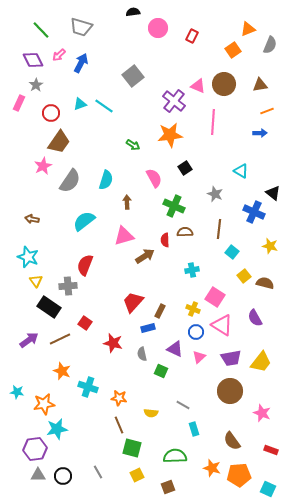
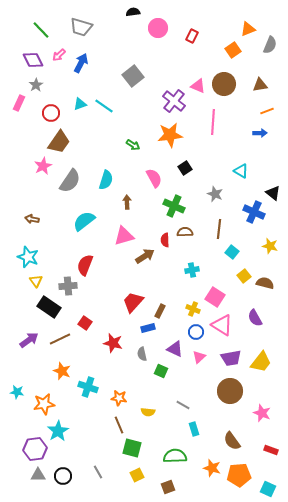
yellow semicircle at (151, 413): moved 3 px left, 1 px up
cyan star at (57, 429): moved 1 px right, 2 px down; rotated 20 degrees counterclockwise
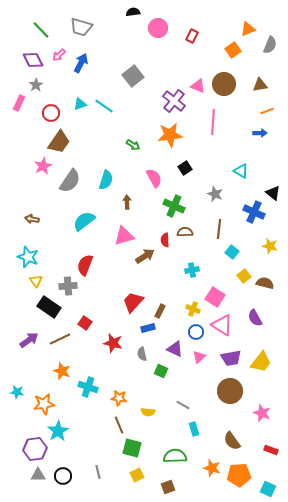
gray line at (98, 472): rotated 16 degrees clockwise
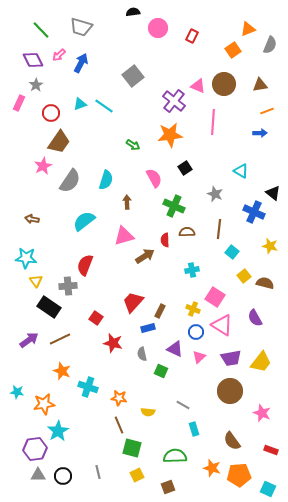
brown semicircle at (185, 232): moved 2 px right
cyan star at (28, 257): moved 2 px left, 1 px down; rotated 15 degrees counterclockwise
red square at (85, 323): moved 11 px right, 5 px up
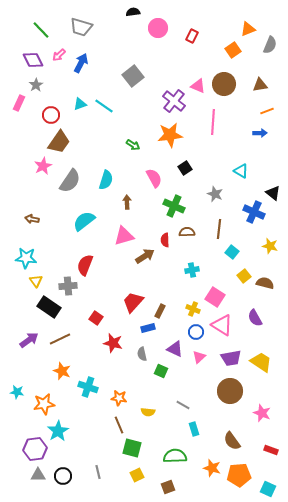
red circle at (51, 113): moved 2 px down
yellow trapezoid at (261, 362): rotated 95 degrees counterclockwise
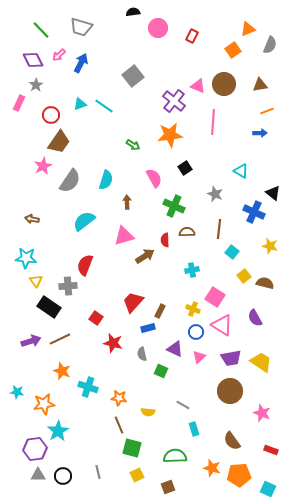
purple arrow at (29, 340): moved 2 px right, 1 px down; rotated 18 degrees clockwise
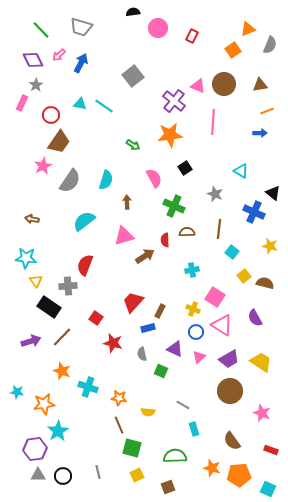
pink rectangle at (19, 103): moved 3 px right
cyan triangle at (80, 104): rotated 32 degrees clockwise
brown line at (60, 339): moved 2 px right, 2 px up; rotated 20 degrees counterclockwise
purple trapezoid at (231, 358): moved 2 px left, 1 px down; rotated 20 degrees counterclockwise
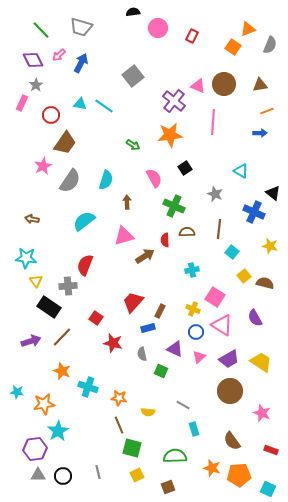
orange square at (233, 50): moved 3 px up; rotated 21 degrees counterclockwise
brown trapezoid at (59, 142): moved 6 px right, 1 px down
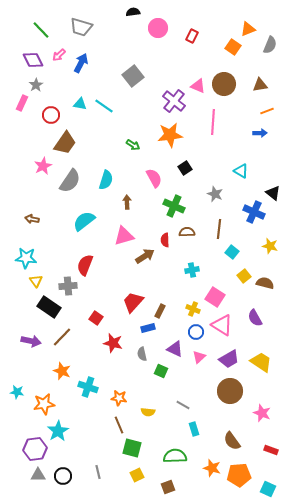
purple arrow at (31, 341): rotated 30 degrees clockwise
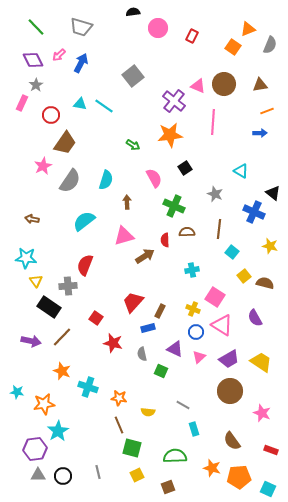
green line at (41, 30): moved 5 px left, 3 px up
orange pentagon at (239, 475): moved 2 px down
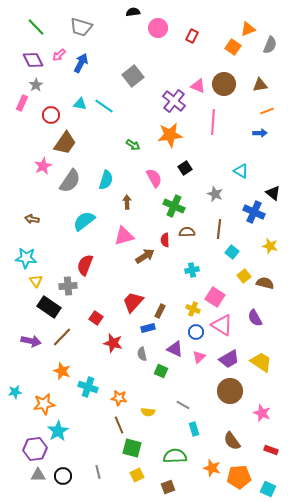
cyan star at (17, 392): moved 2 px left; rotated 16 degrees counterclockwise
